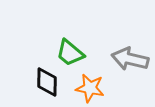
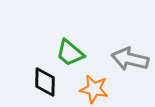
black diamond: moved 2 px left
orange star: moved 4 px right, 1 px down
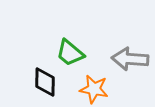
gray arrow: rotated 9 degrees counterclockwise
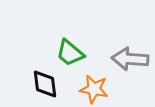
black diamond: moved 2 px down; rotated 8 degrees counterclockwise
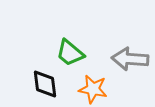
orange star: moved 1 px left
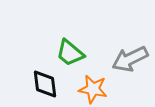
gray arrow: rotated 30 degrees counterclockwise
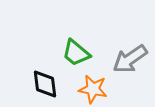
green trapezoid: moved 6 px right
gray arrow: rotated 9 degrees counterclockwise
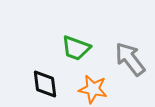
green trapezoid: moved 5 px up; rotated 20 degrees counterclockwise
gray arrow: rotated 87 degrees clockwise
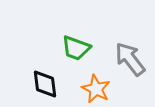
orange star: moved 3 px right; rotated 16 degrees clockwise
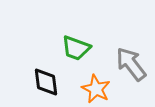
gray arrow: moved 1 px right, 5 px down
black diamond: moved 1 px right, 2 px up
